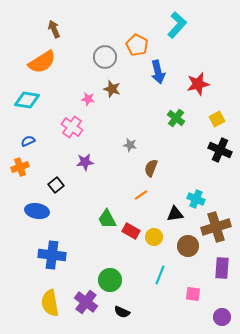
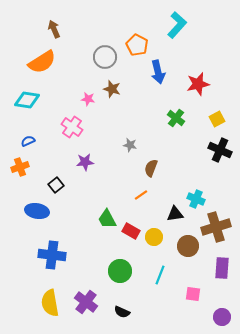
green circle: moved 10 px right, 9 px up
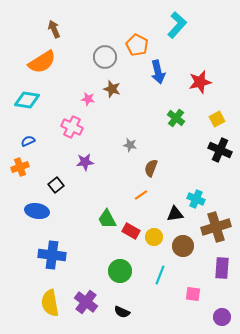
red star: moved 2 px right, 2 px up
pink cross: rotated 10 degrees counterclockwise
brown circle: moved 5 px left
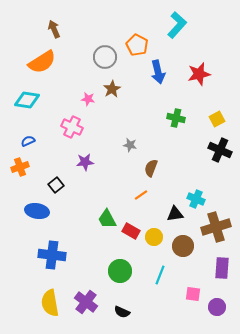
red star: moved 1 px left, 8 px up
brown star: rotated 24 degrees clockwise
green cross: rotated 24 degrees counterclockwise
purple circle: moved 5 px left, 10 px up
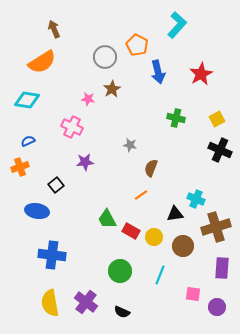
red star: moved 2 px right; rotated 15 degrees counterclockwise
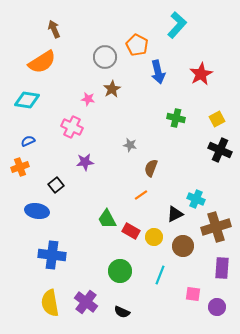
black triangle: rotated 18 degrees counterclockwise
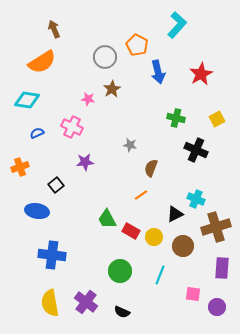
blue semicircle: moved 9 px right, 8 px up
black cross: moved 24 px left
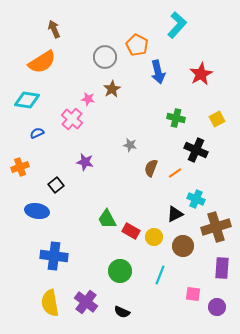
pink cross: moved 8 px up; rotated 15 degrees clockwise
purple star: rotated 18 degrees clockwise
orange line: moved 34 px right, 22 px up
blue cross: moved 2 px right, 1 px down
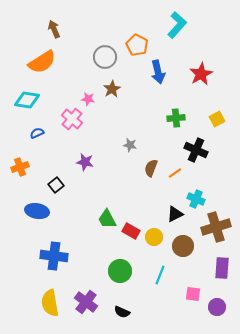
green cross: rotated 18 degrees counterclockwise
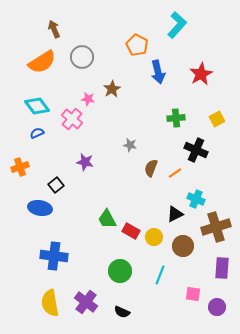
gray circle: moved 23 px left
cyan diamond: moved 10 px right, 6 px down; rotated 45 degrees clockwise
blue ellipse: moved 3 px right, 3 px up
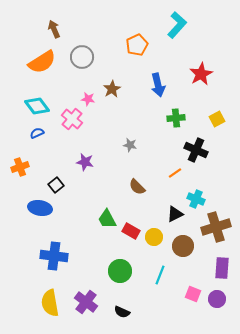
orange pentagon: rotated 20 degrees clockwise
blue arrow: moved 13 px down
brown semicircle: moved 14 px left, 19 px down; rotated 66 degrees counterclockwise
pink square: rotated 14 degrees clockwise
purple circle: moved 8 px up
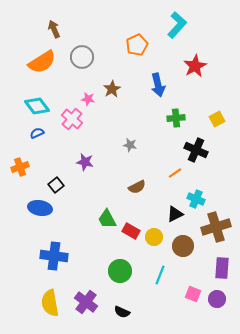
red star: moved 6 px left, 8 px up
brown semicircle: rotated 72 degrees counterclockwise
